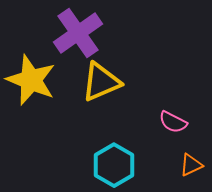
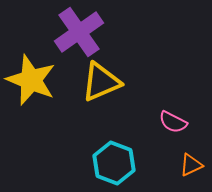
purple cross: moved 1 px right, 1 px up
cyan hexagon: moved 2 px up; rotated 9 degrees counterclockwise
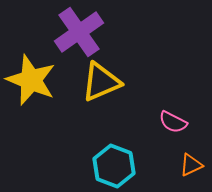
cyan hexagon: moved 3 px down
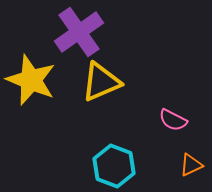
pink semicircle: moved 2 px up
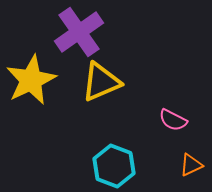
yellow star: rotated 24 degrees clockwise
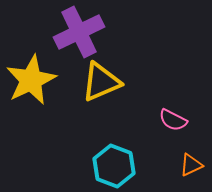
purple cross: rotated 9 degrees clockwise
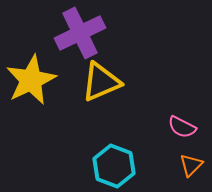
purple cross: moved 1 px right, 1 px down
pink semicircle: moved 9 px right, 7 px down
orange triangle: rotated 20 degrees counterclockwise
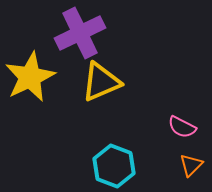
yellow star: moved 1 px left, 3 px up
